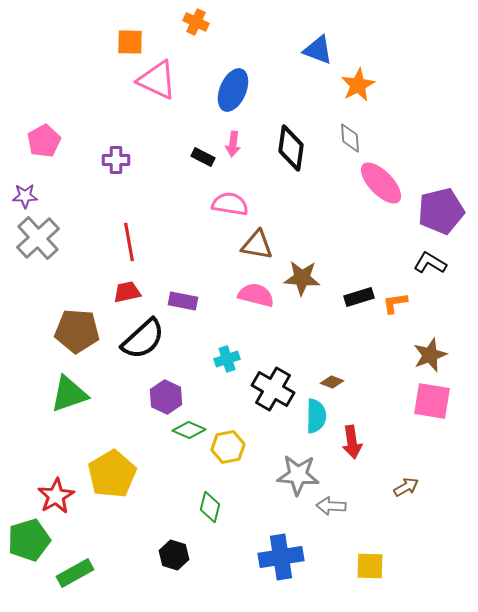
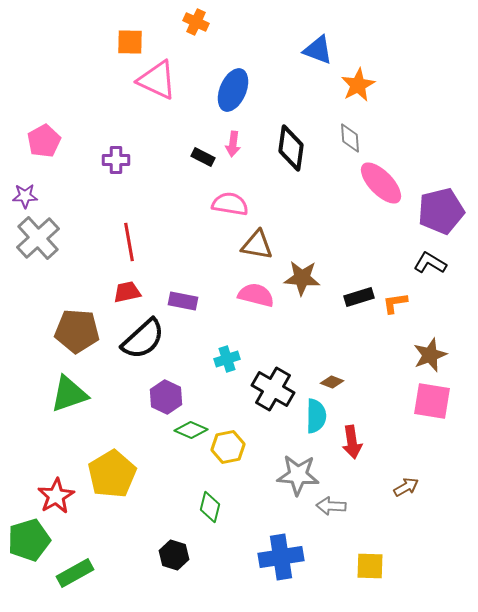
green diamond at (189, 430): moved 2 px right
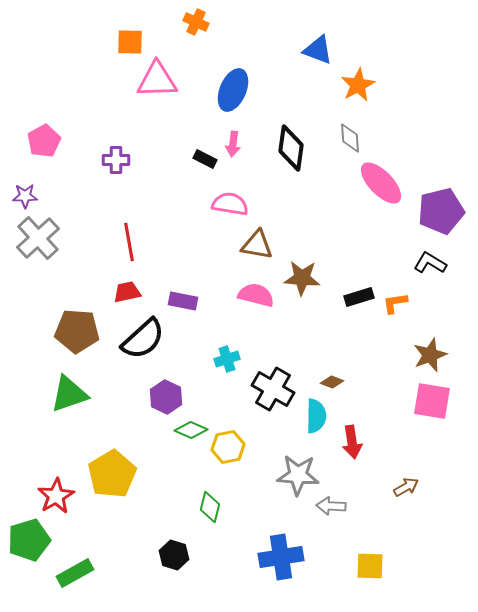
pink triangle at (157, 80): rotated 27 degrees counterclockwise
black rectangle at (203, 157): moved 2 px right, 2 px down
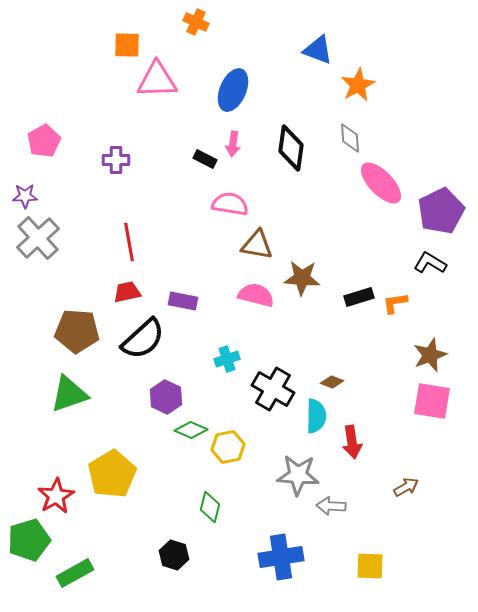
orange square at (130, 42): moved 3 px left, 3 px down
purple pentagon at (441, 211): rotated 12 degrees counterclockwise
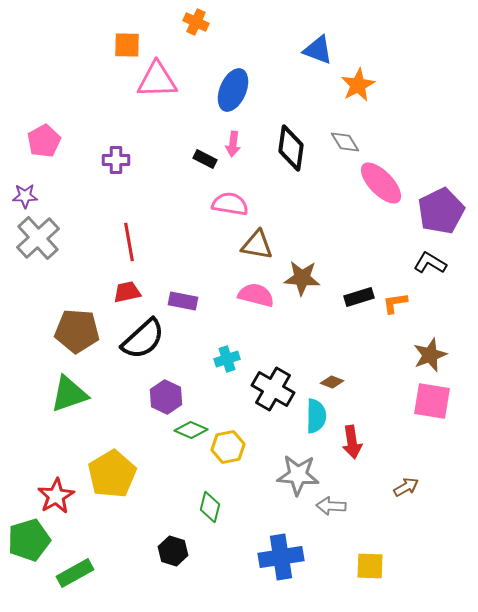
gray diamond at (350, 138): moved 5 px left, 4 px down; rotated 28 degrees counterclockwise
black hexagon at (174, 555): moved 1 px left, 4 px up
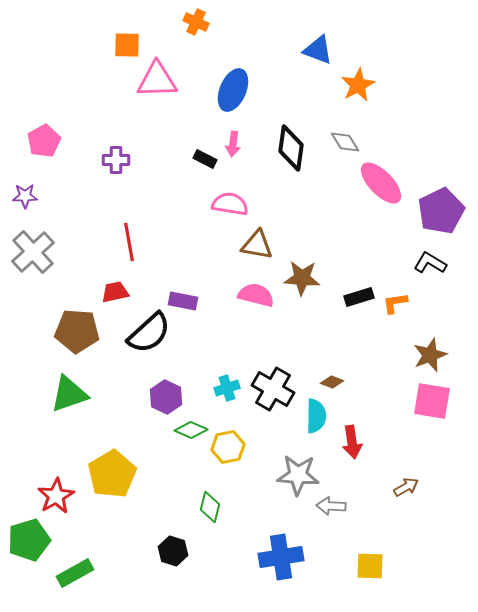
gray cross at (38, 238): moved 5 px left, 14 px down
red trapezoid at (127, 292): moved 12 px left
black semicircle at (143, 339): moved 6 px right, 6 px up
cyan cross at (227, 359): moved 29 px down
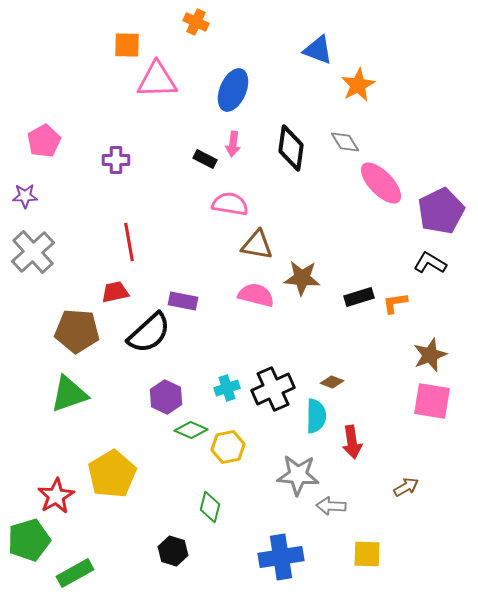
black cross at (273, 389): rotated 36 degrees clockwise
yellow square at (370, 566): moved 3 px left, 12 px up
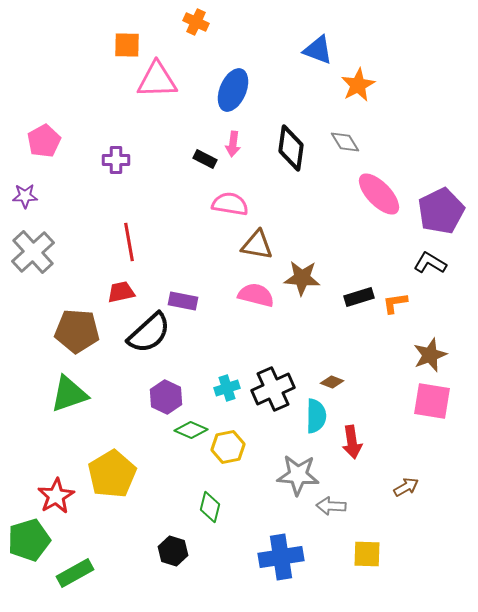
pink ellipse at (381, 183): moved 2 px left, 11 px down
red trapezoid at (115, 292): moved 6 px right
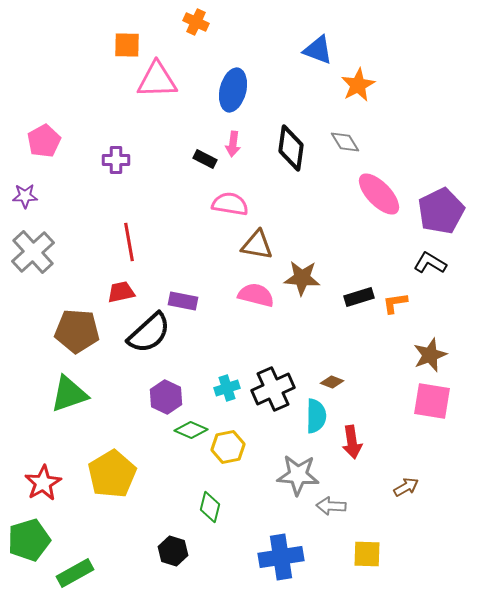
blue ellipse at (233, 90): rotated 9 degrees counterclockwise
red star at (56, 496): moved 13 px left, 13 px up
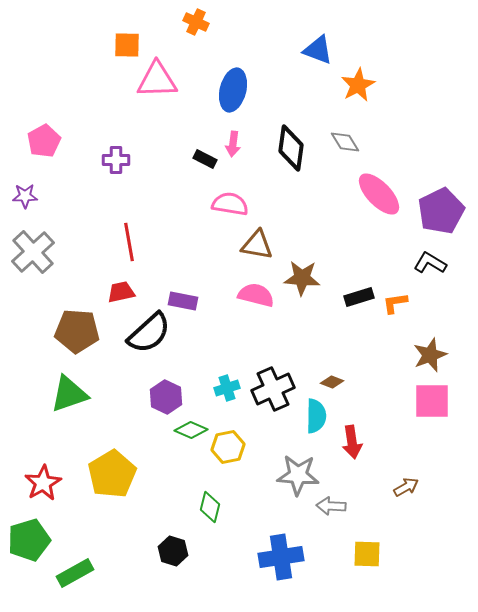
pink square at (432, 401): rotated 9 degrees counterclockwise
